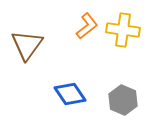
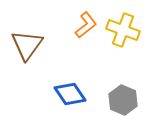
orange L-shape: moved 1 px left, 1 px up
yellow cross: rotated 12 degrees clockwise
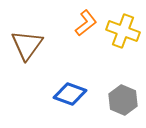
orange L-shape: moved 2 px up
yellow cross: moved 1 px down
blue diamond: rotated 36 degrees counterclockwise
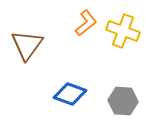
gray hexagon: moved 1 px down; rotated 20 degrees counterclockwise
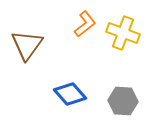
orange L-shape: moved 1 px left, 1 px down
yellow cross: moved 2 px down
blue diamond: rotated 28 degrees clockwise
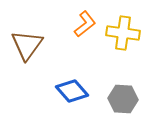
yellow cross: rotated 12 degrees counterclockwise
blue diamond: moved 2 px right, 3 px up
gray hexagon: moved 2 px up
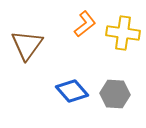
gray hexagon: moved 8 px left, 5 px up
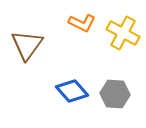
orange L-shape: moved 3 px left, 1 px up; rotated 64 degrees clockwise
yellow cross: rotated 20 degrees clockwise
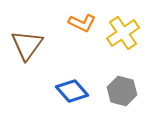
yellow cross: rotated 28 degrees clockwise
gray hexagon: moved 7 px right, 3 px up; rotated 12 degrees clockwise
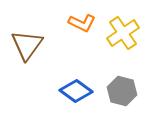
blue diamond: moved 4 px right; rotated 12 degrees counterclockwise
